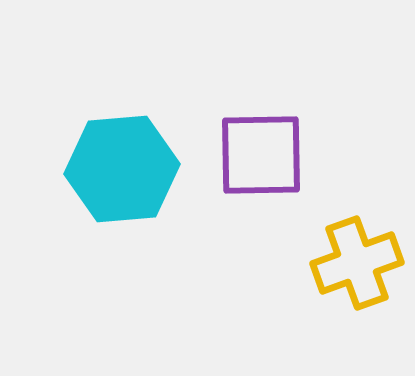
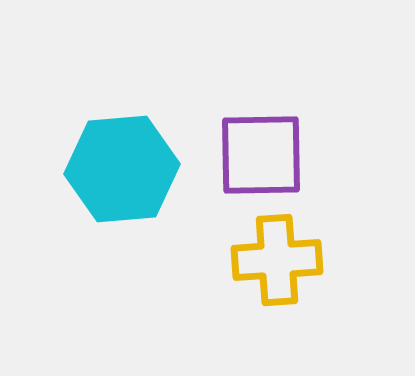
yellow cross: moved 80 px left, 3 px up; rotated 16 degrees clockwise
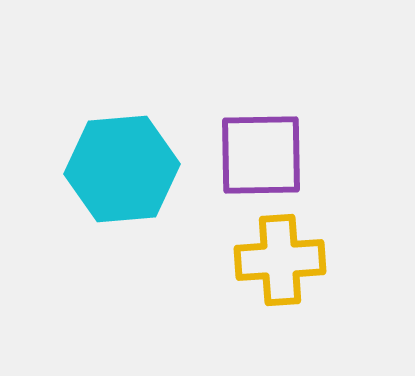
yellow cross: moved 3 px right
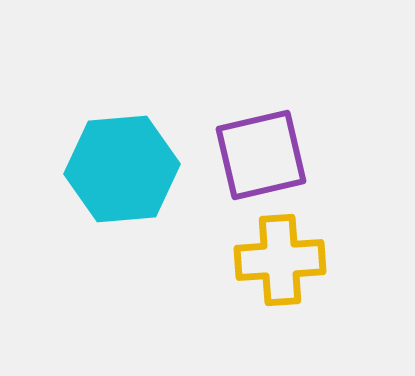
purple square: rotated 12 degrees counterclockwise
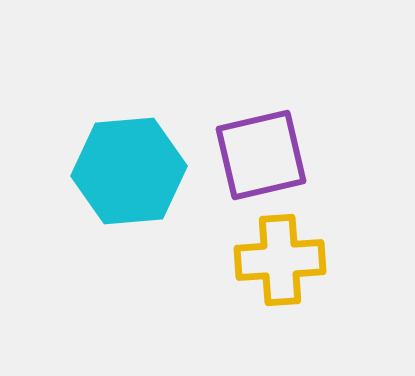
cyan hexagon: moved 7 px right, 2 px down
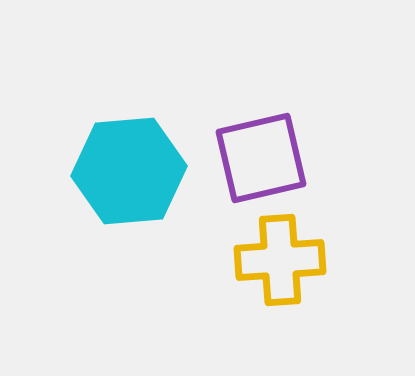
purple square: moved 3 px down
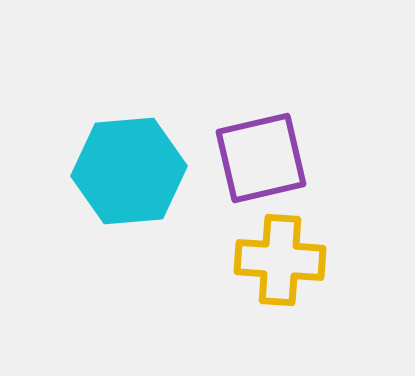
yellow cross: rotated 8 degrees clockwise
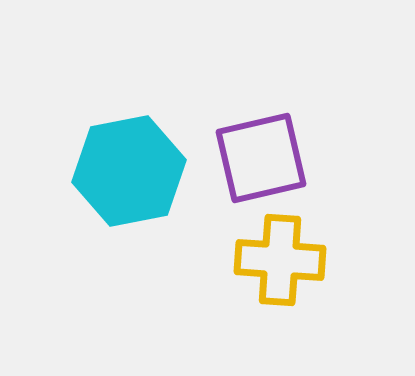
cyan hexagon: rotated 6 degrees counterclockwise
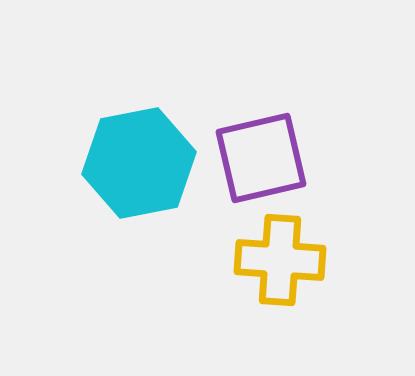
cyan hexagon: moved 10 px right, 8 px up
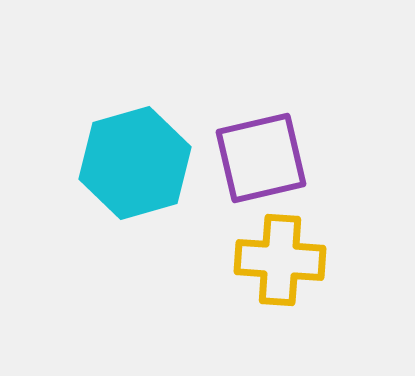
cyan hexagon: moved 4 px left; rotated 5 degrees counterclockwise
